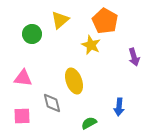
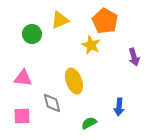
yellow triangle: rotated 18 degrees clockwise
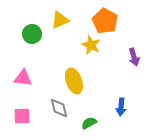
gray diamond: moved 7 px right, 5 px down
blue arrow: moved 2 px right
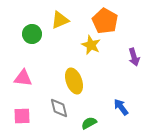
blue arrow: rotated 138 degrees clockwise
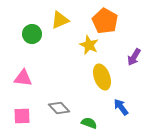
yellow star: moved 2 px left
purple arrow: rotated 48 degrees clockwise
yellow ellipse: moved 28 px right, 4 px up
gray diamond: rotated 30 degrees counterclockwise
green semicircle: rotated 49 degrees clockwise
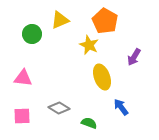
gray diamond: rotated 15 degrees counterclockwise
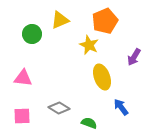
orange pentagon: rotated 20 degrees clockwise
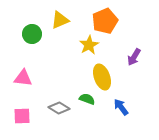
yellow star: rotated 18 degrees clockwise
green semicircle: moved 2 px left, 24 px up
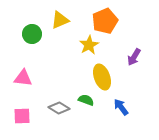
green semicircle: moved 1 px left, 1 px down
